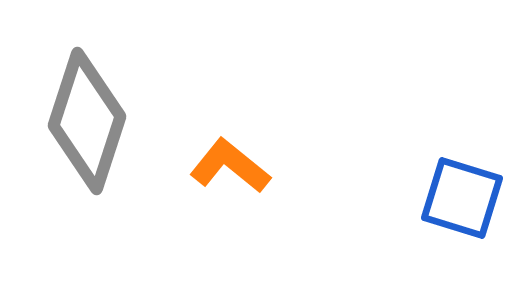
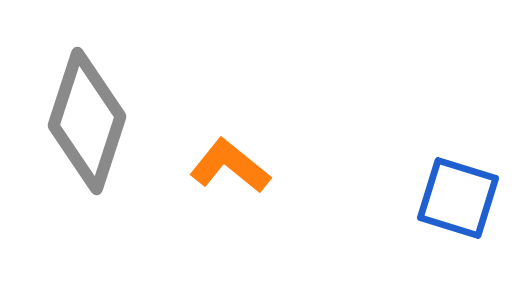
blue square: moved 4 px left
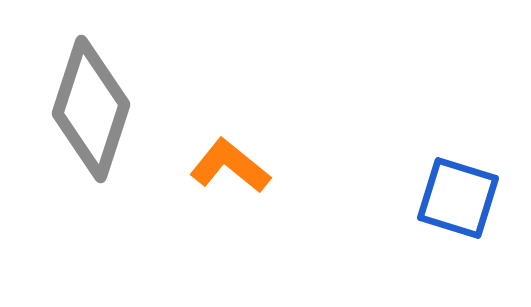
gray diamond: moved 4 px right, 12 px up
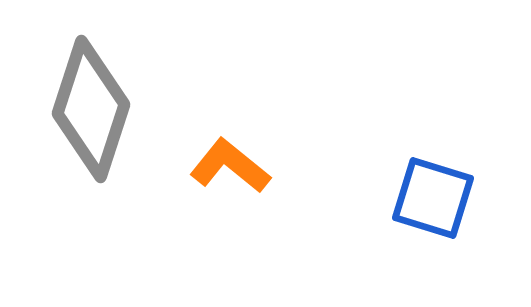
blue square: moved 25 px left
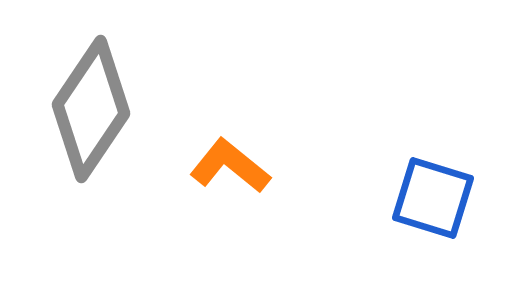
gray diamond: rotated 16 degrees clockwise
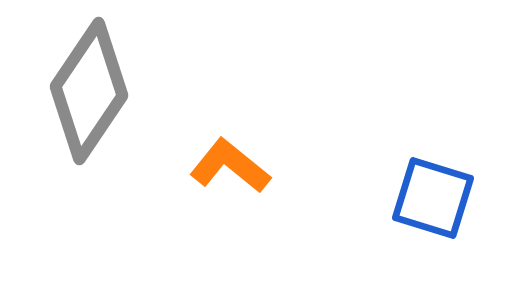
gray diamond: moved 2 px left, 18 px up
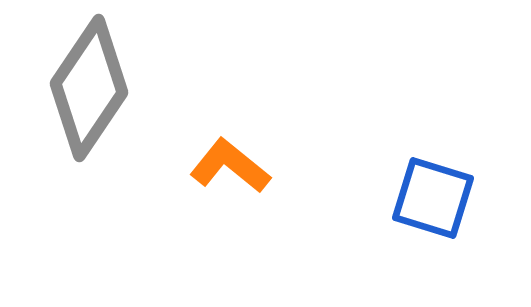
gray diamond: moved 3 px up
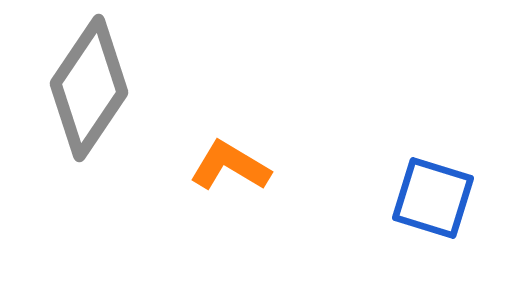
orange L-shape: rotated 8 degrees counterclockwise
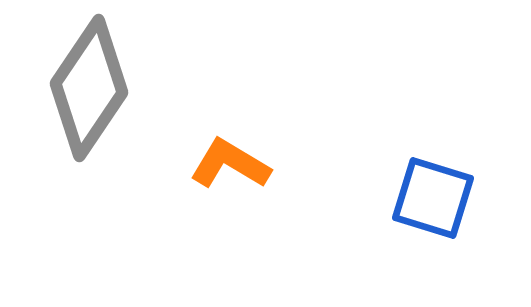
orange L-shape: moved 2 px up
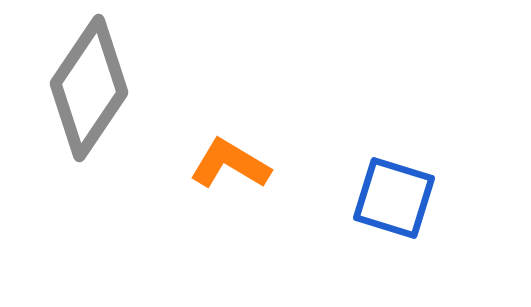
blue square: moved 39 px left
